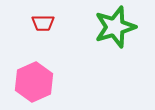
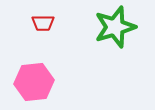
pink hexagon: rotated 18 degrees clockwise
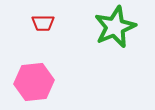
green star: rotated 6 degrees counterclockwise
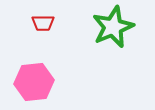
green star: moved 2 px left
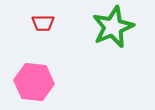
pink hexagon: rotated 12 degrees clockwise
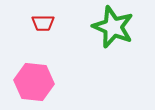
green star: rotated 27 degrees counterclockwise
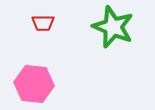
pink hexagon: moved 2 px down
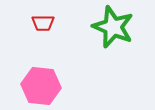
pink hexagon: moved 7 px right, 2 px down
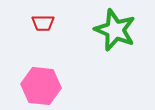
green star: moved 2 px right, 3 px down
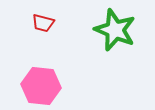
red trapezoid: rotated 15 degrees clockwise
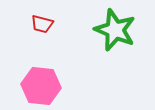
red trapezoid: moved 1 px left, 1 px down
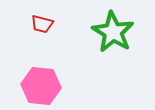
green star: moved 2 px left, 2 px down; rotated 9 degrees clockwise
